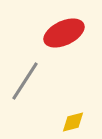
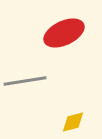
gray line: rotated 48 degrees clockwise
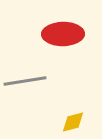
red ellipse: moved 1 px left, 1 px down; rotated 24 degrees clockwise
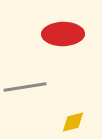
gray line: moved 6 px down
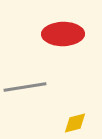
yellow diamond: moved 2 px right, 1 px down
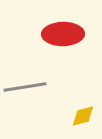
yellow diamond: moved 8 px right, 7 px up
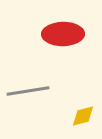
gray line: moved 3 px right, 4 px down
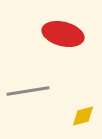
red ellipse: rotated 15 degrees clockwise
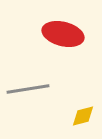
gray line: moved 2 px up
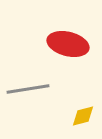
red ellipse: moved 5 px right, 10 px down
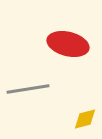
yellow diamond: moved 2 px right, 3 px down
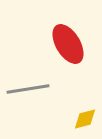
red ellipse: rotated 45 degrees clockwise
